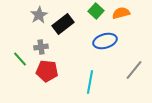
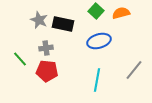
gray star: moved 5 px down; rotated 18 degrees counterclockwise
black rectangle: rotated 50 degrees clockwise
blue ellipse: moved 6 px left
gray cross: moved 5 px right, 1 px down
cyan line: moved 7 px right, 2 px up
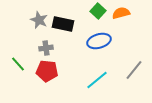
green square: moved 2 px right
green line: moved 2 px left, 5 px down
cyan line: rotated 40 degrees clockwise
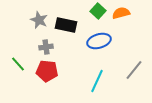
black rectangle: moved 3 px right, 1 px down
gray cross: moved 1 px up
cyan line: moved 1 px down; rotated 25 degrees counterclockwise
